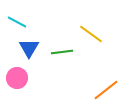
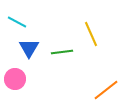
yellow line: rotated 30 degrees clockwise
pink circle: moved 2 px left, 1 px down
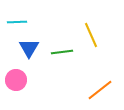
cyan line: rotated 30 degrees counterclockwise
yellow line: moved 1 px down
pink circle: moved 1 px right, 1 px down
orange line: moved 6 px left
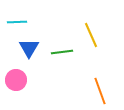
orange line: moved 1 px down; rotated 72 degrees counterclockwise
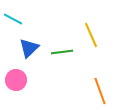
cyan line: moved 4 px left, 3 px up; rotated 30 degrees clockwise
blue triangle: rotated 15 degrees clockwise
